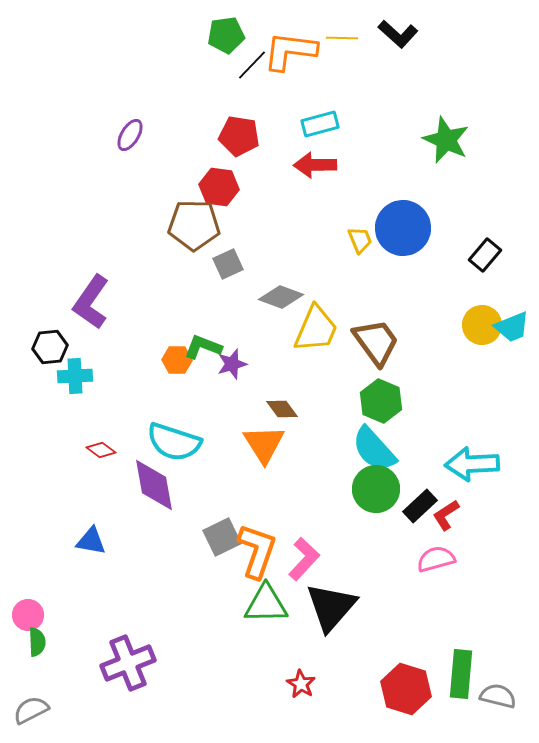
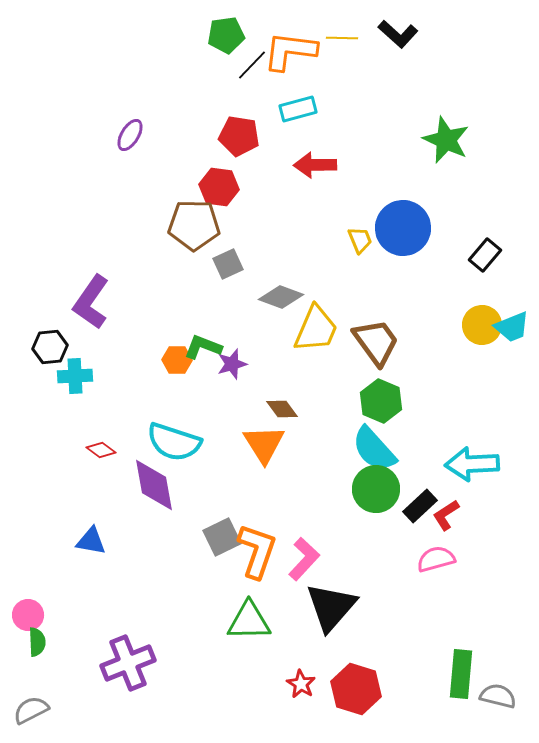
cyan rectangle at (320, 124): moved 22 px left, 15 px up
green triangle at (266, 604): moved 17 px left, 17 px down
red hexagon at (406, 689): moved 50 px left
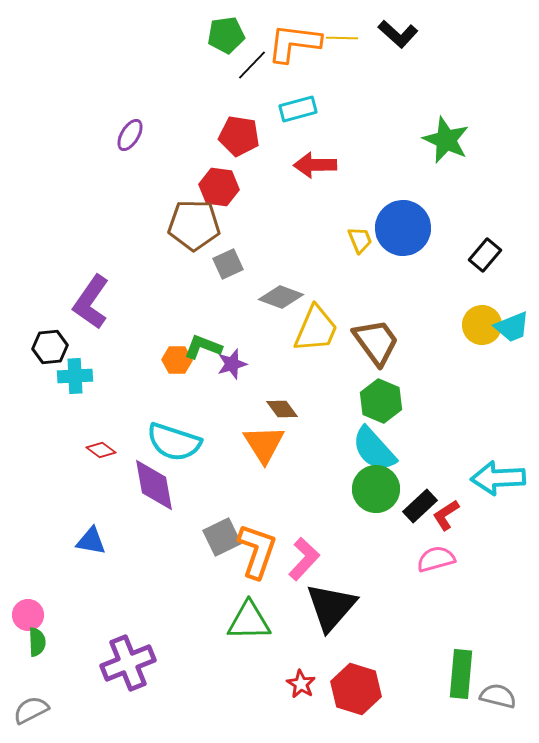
orange L-shape at (290, 51): moved 4 px right, 8 px up
cyan arrow at (472, 464): moved 26 px right, 14 px down
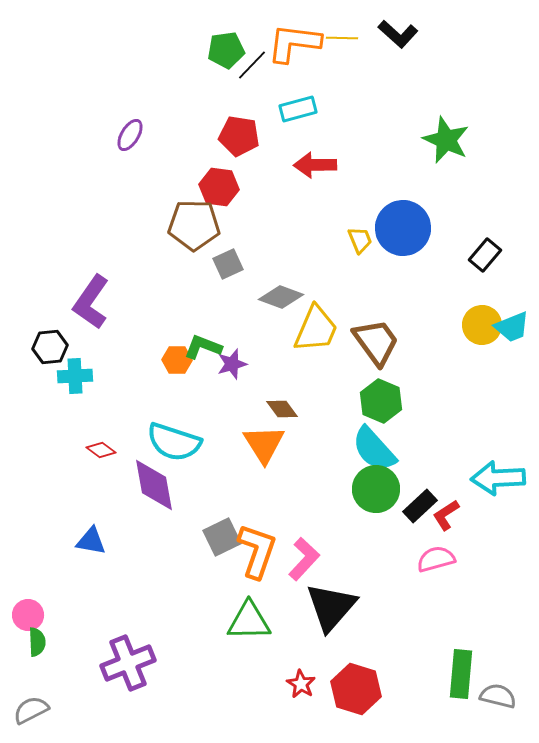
green pentagon at (226, 35): moved 15 px down
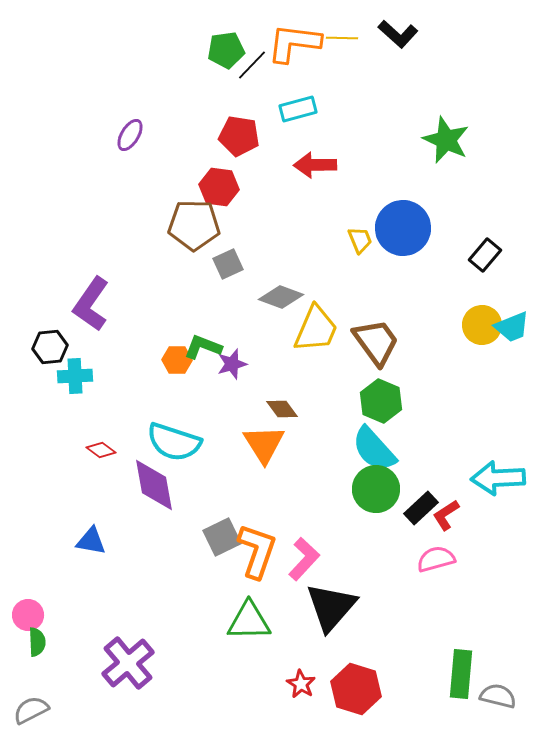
purple L-shape at (91, 302): moved 2 px down
black rectangle at (420, 506): moved 1 px right, 2 px down
purple cross at (128, 663): rotated 18 degrees counterclockwise
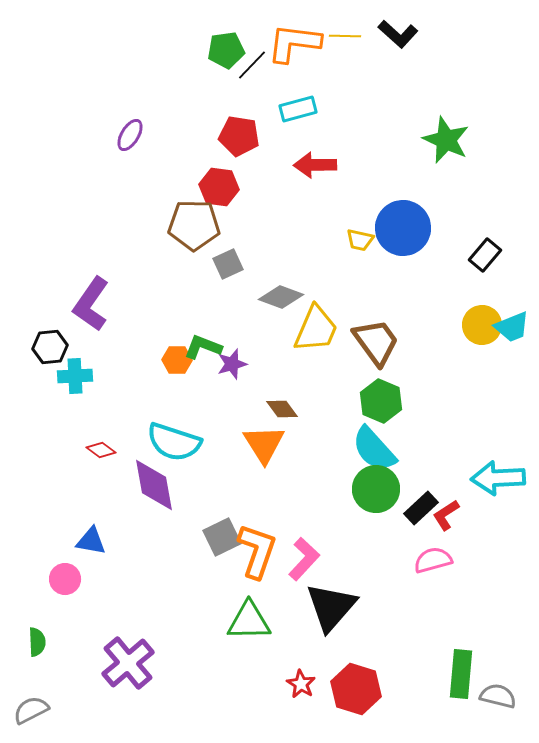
yellow line at (342, 38): moved 3 px right, 2 px up
yellow trapezoid at (360, 240): rotated 124 degrees clockwise
pink semicircle at (436, 559): moved 3 px left, 1 px down
pink circle at (28, 615): moved 37 px right, 36 px up
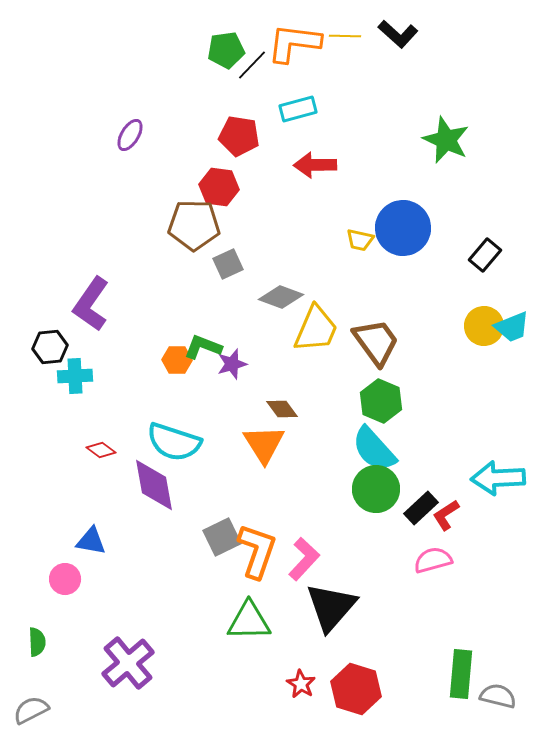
yellow circle at (482, 325): moved 2 px right, 1 px down
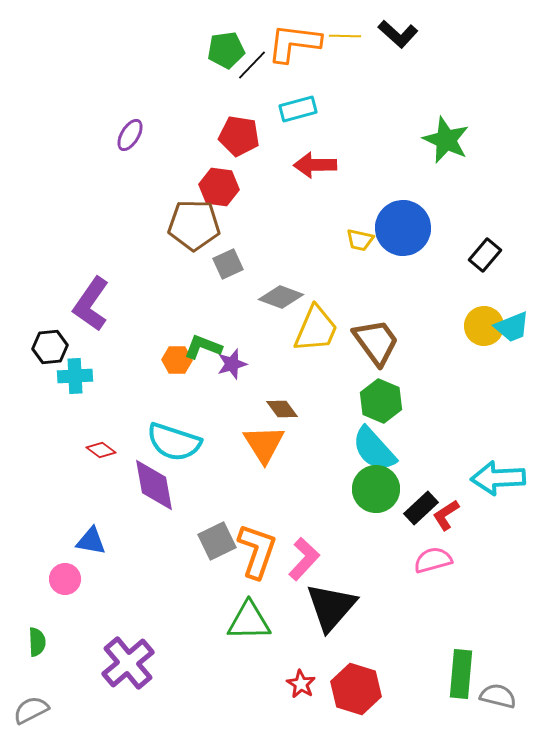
gray square at (222, 537): moved 5 px left, 4 px down
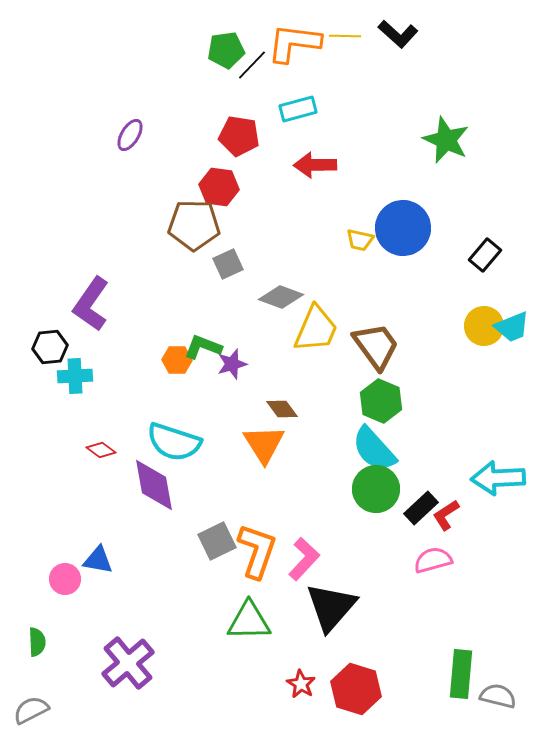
brown trapezoid at (376, 342): moved 4 px down
blue triangle at (91, 541): moved 7 px right, 19 px down
